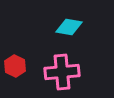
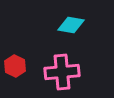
cyan diamond: moved 2 px right, 2 px up
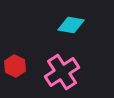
pink cross: rotated 28 degrees counterclockwise
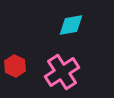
cyan diamond: rotated 20 degrees counterclockwise
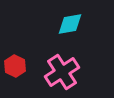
cyan diamond: moved 1 px left, 1 px up
